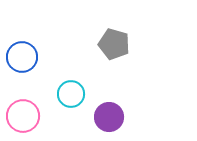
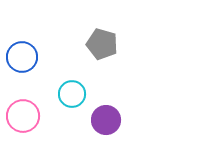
gray pentagon: moved 12 px left
cyan circle: moved 1 px right
purple circle: moved 3 px left, 3 px down
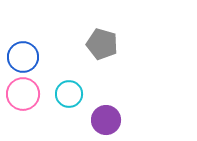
blue circle: moved 1 px right
cyan circle: moved 3 px left
pink circle: moved 22 px up
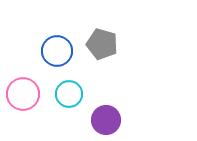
blue circle: moved 34 px right, 6 px up
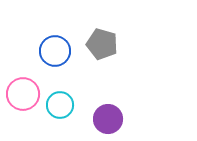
blue circle: moved 2 px left
cyan circle: moved 9 px left, 11 px down
purple circle: moved 2 px right, 1 px up
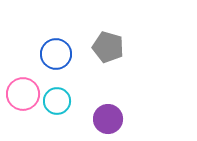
gray pentagon: moved 6 px right, 3 px down
blue circle: moved 1 px right, 3 px down
cyan circle: moved 3 px left, 4 px up
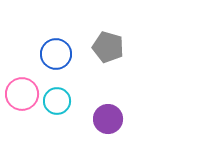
pink circle: moved 1 px left
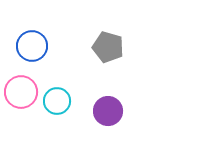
blue circle: moved 24 px left, 8 px up
pink circle: moved 1 px left, 2 px up
purple circle: moved 8 px up
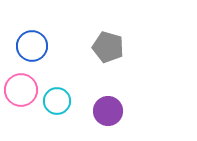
pink circle: moved 2 px up
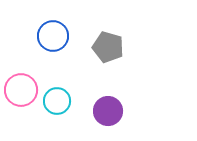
blue circle: moved 21 px right, 10 px up
